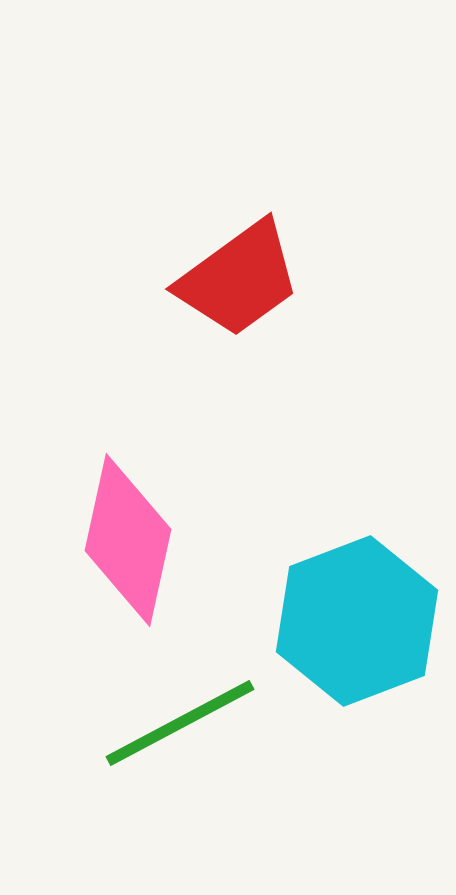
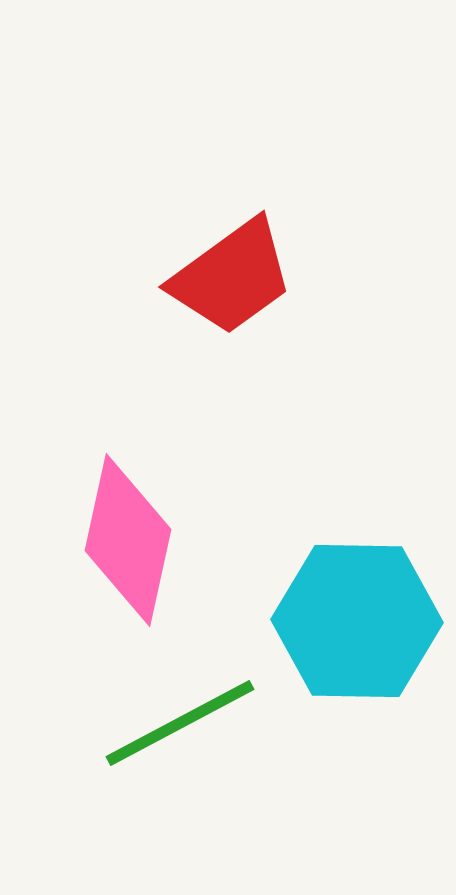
red trapezoid: moved 7 px left, 2 px up
cyan hexagon: rotated 22 degrees clockwise
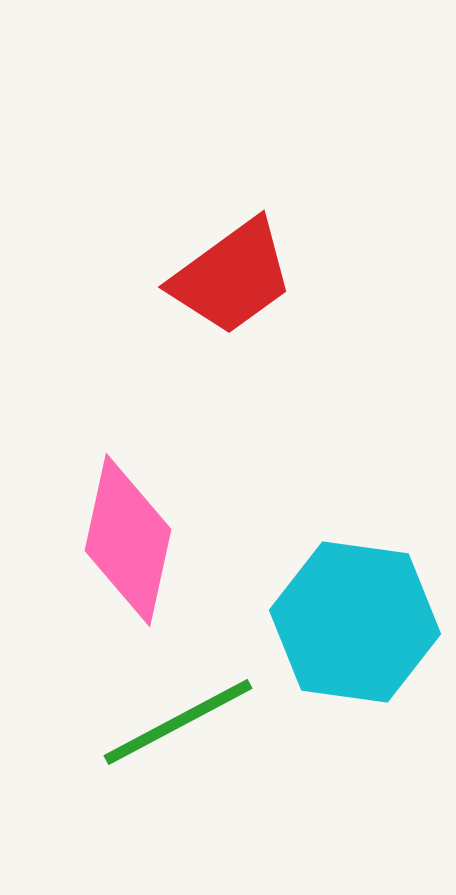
cyan hexagon: moved 2 px left, 1 px down; rotated 7 degrees clockwise
green line: moved 2 px left, 1 px up
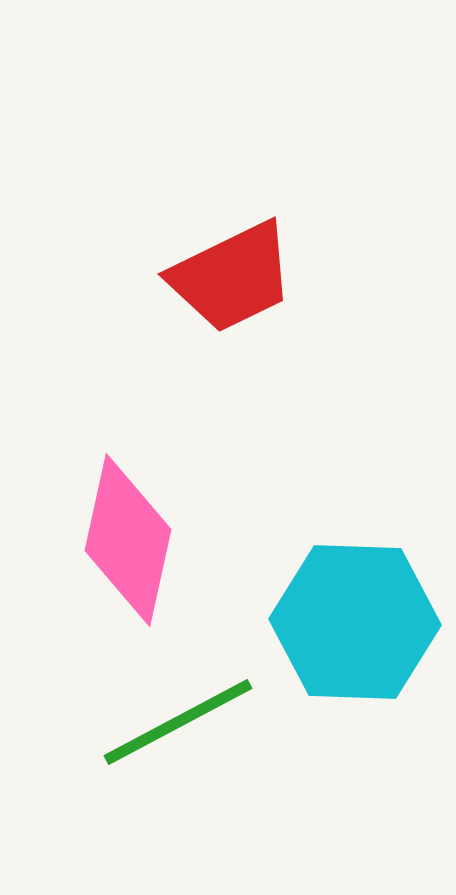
red trapezoid: rotated 10 degrees clockwise
cyan hexagon: rotated 6 degrees counterclockwise
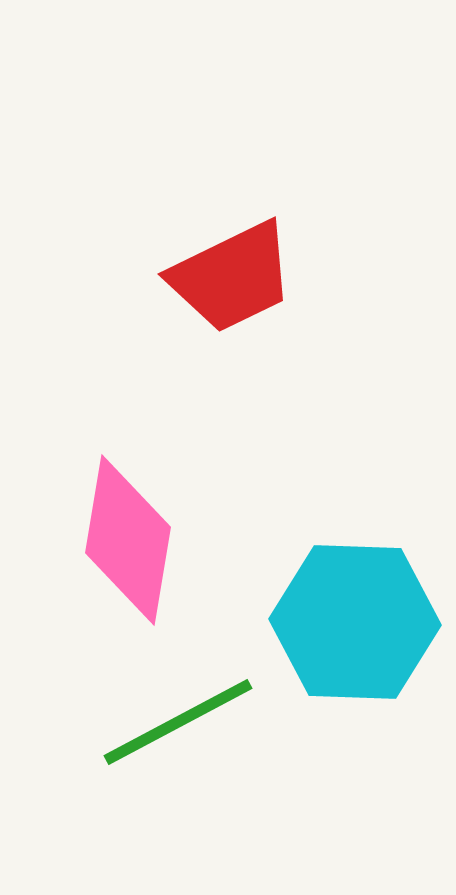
pink diamond: rotated 3 degrees counterclockwise
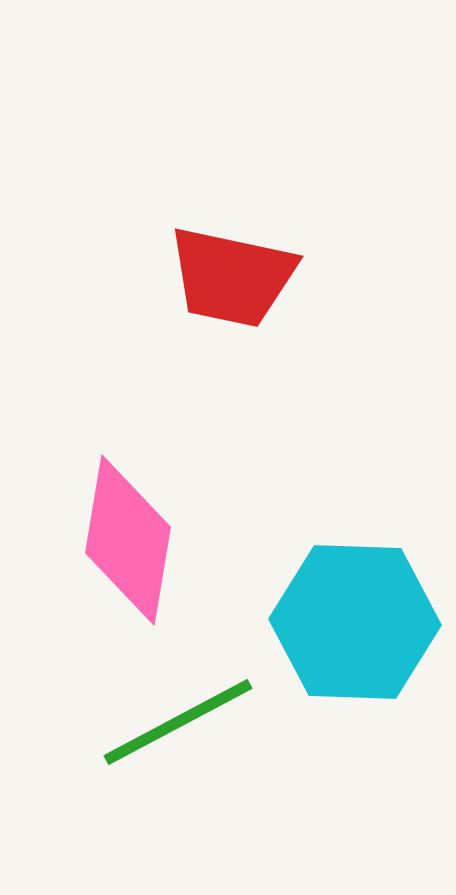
red trapezoid: rotated 38 degrees clockwise
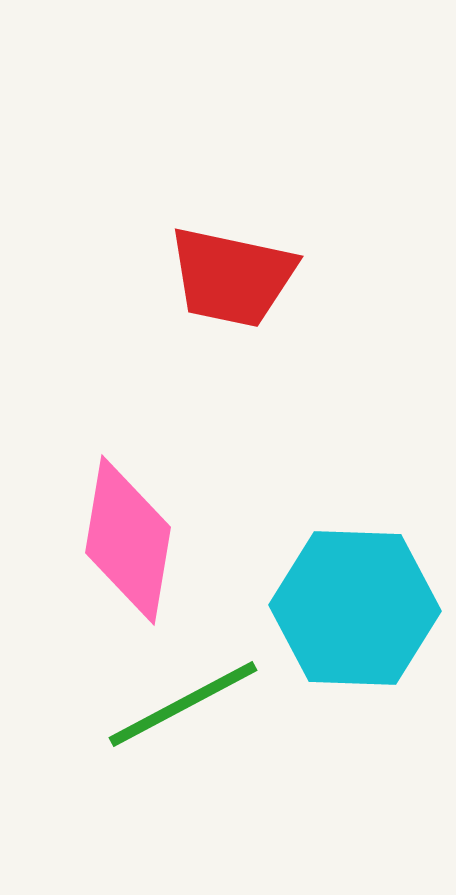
cyan hexagon: moved 14 px up
green line: moved 5 px right, 18 px up
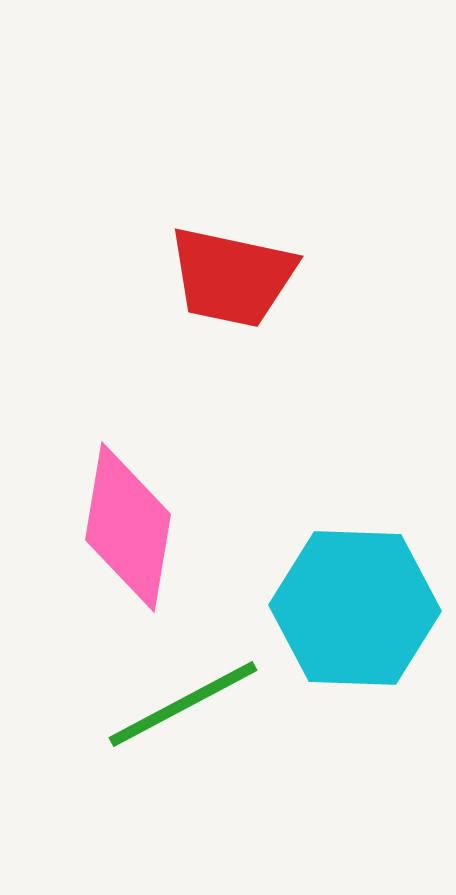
pink diamond: moved 13 px up
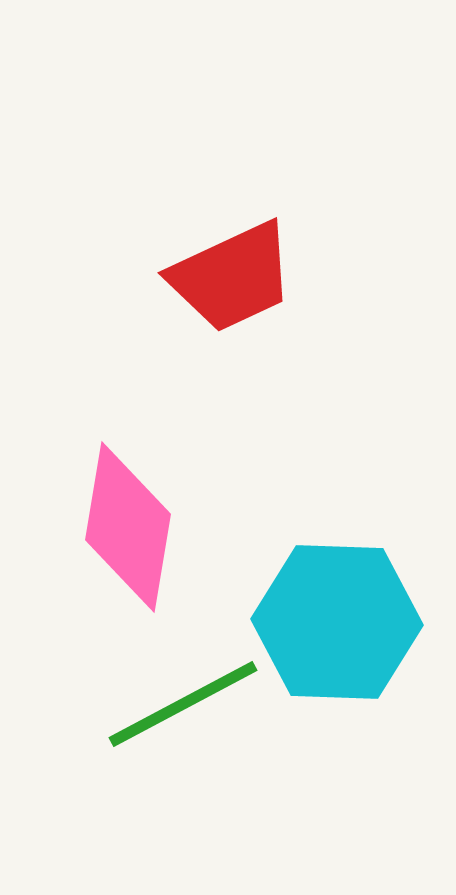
red trapezoid: rotated 37 degrees counterclockwise
cyan hexagon: moved 18 px left, 14 px down
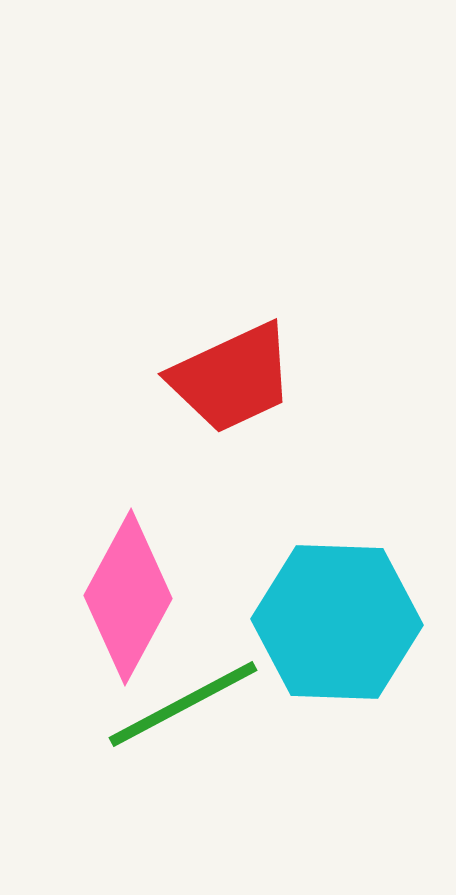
red trapezoid: moved 101 px down
pink diamond: moved 70 px down; rotated 19 degrees clockwise
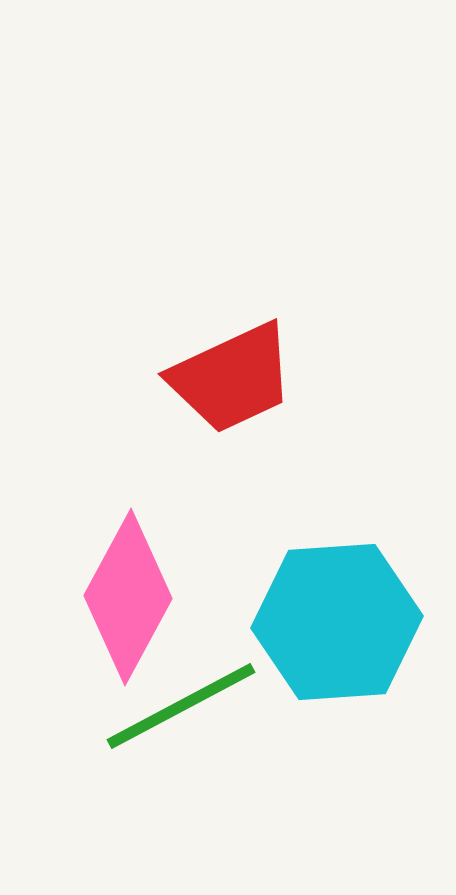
cyan hexagon: rotated 6 degrees counterclockwise
green line: moved 2 px left, 2 px down
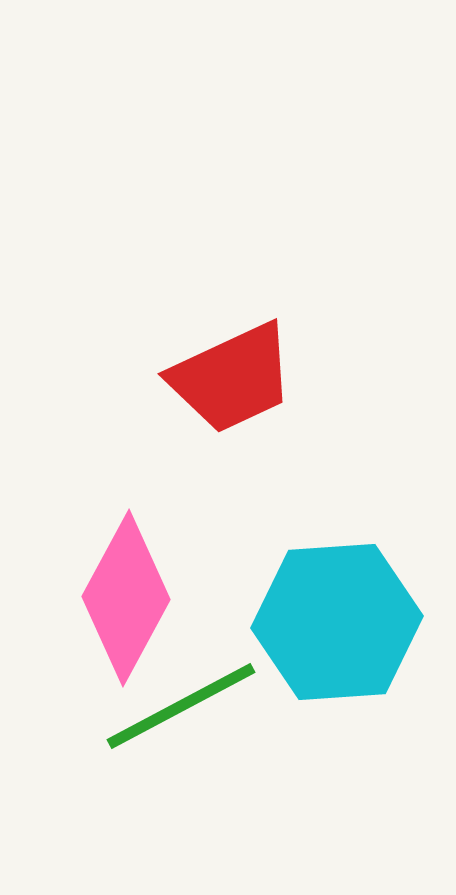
pink diamond: moved 2 px left, 1 px down
